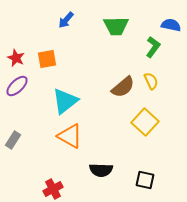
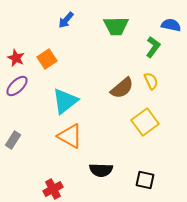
orange square: rotated 24 degrees counterclockwise
brown semicircle: moved 1 px left, 1 px down
yellow square: rotated 12 degrees clockwise
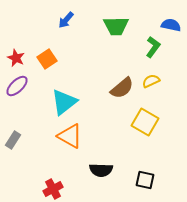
yellow semicircle: rotated 90 degrees counterclockwise
cyan triangle: moved 1 px left, 1 px down
yellow square: rotated 24 degrees counterclockwise
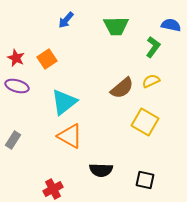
purple ellipse: rotated 60 degrees clockwise
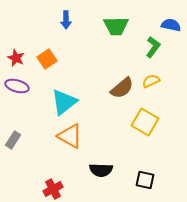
blue arrow: rotated 42 degrees counterclockwise
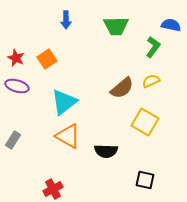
orange triangle: moved 2 px left
black semicircle: moved 5 px right, 19 px up
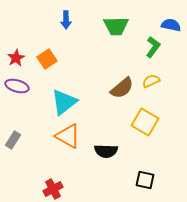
red star: rotated 18 degrees clockwise
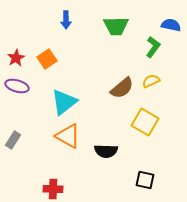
red cross: rotated 30 degrees clockwise
